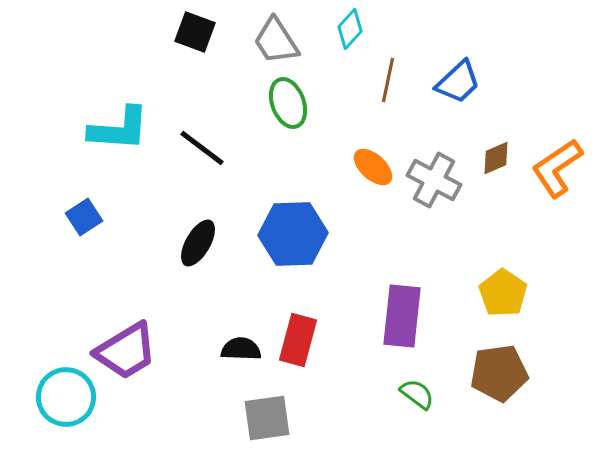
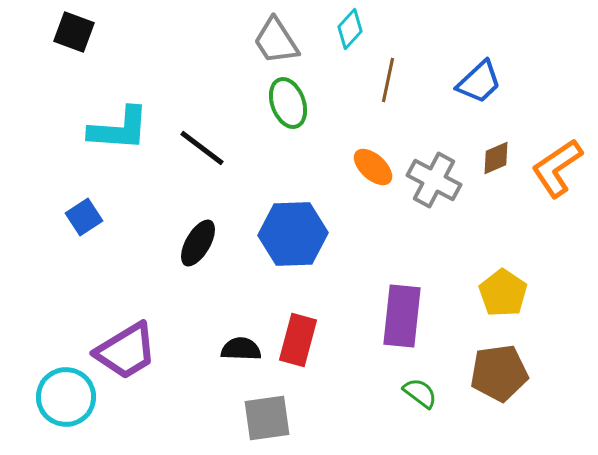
black square: moved 121 px left
blue trapezoid: moved 21 px right
green semicircle: moved 3 px right, 1 px up
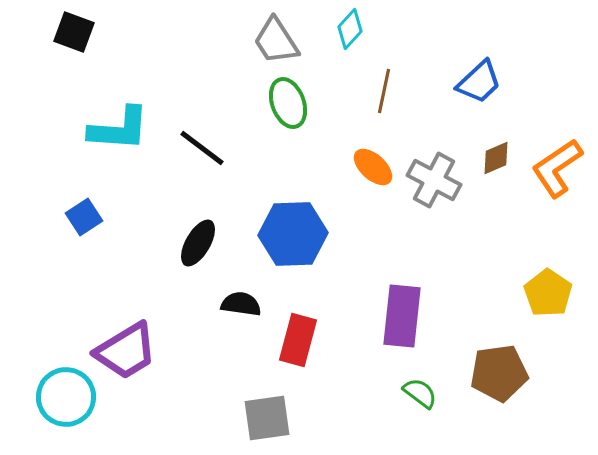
brown line: moved 4 px left, 11 px down
yellow pentagon: moved 45 px right
black semicircle: moved 45 px up; rotated 6 degrees clockwise
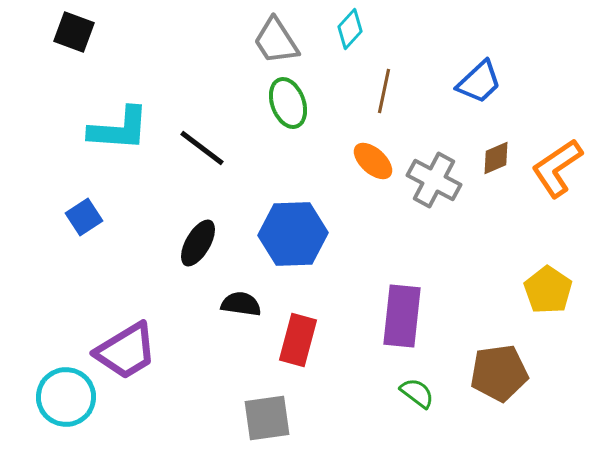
orange ellipse: moved 6 px up
yellow pentagon: moved 3 px up
green semicircle: moved 3 px left
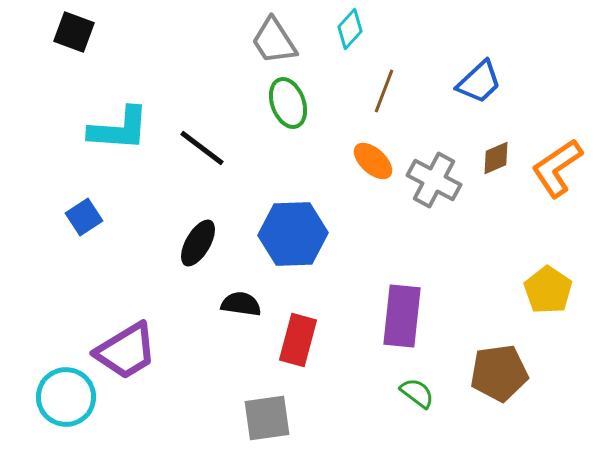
gray trapezoid: moved 2 px left
brown line: rotated 9 degrees clockwise
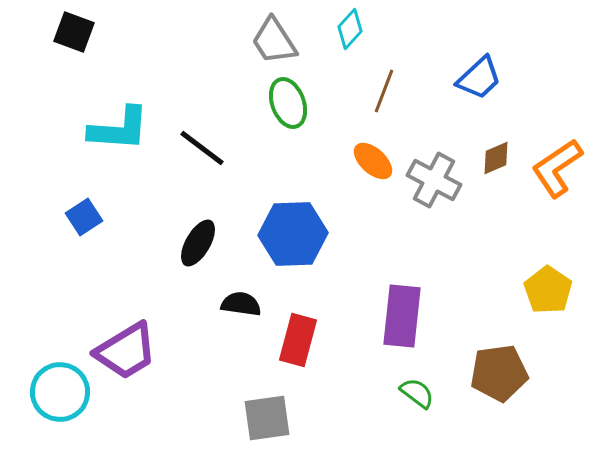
blue trapezoid: moved 4 px up
cyan circle: moved 6 px left, 5 px up
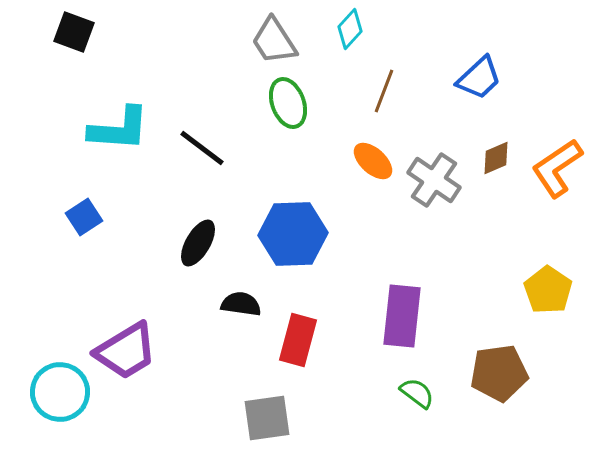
gray cross: rotated 6 degrees clockwise
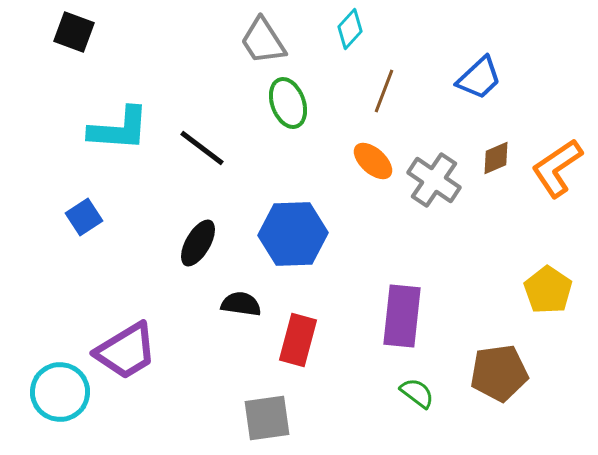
gray trapezoid: moved 11 px left
